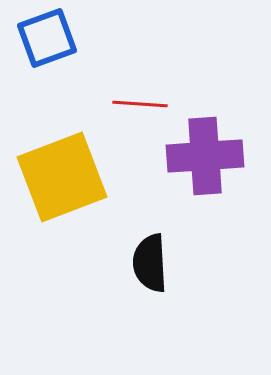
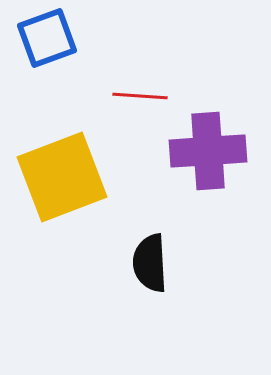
red line: moved 8 px up
purple cross: moved 3 px right, 5 px up
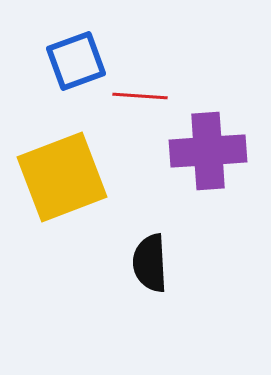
blue square: moved 29 px right, 23 px down
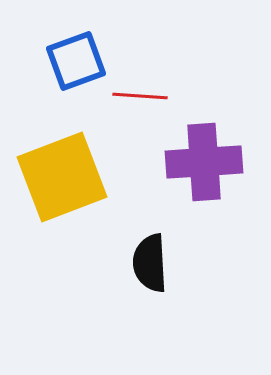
purple cross: moved 4 px left, 11 px down
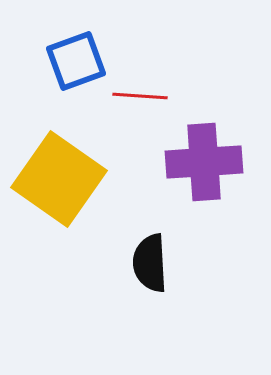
yellow square: moved 3 px left, 2 px down; rotated 34 degrees counterclockwise
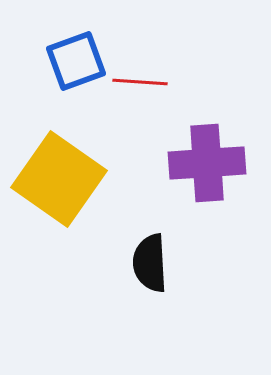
red line: moved 14 px up
purple cross: moved 3 px right, 1 px down
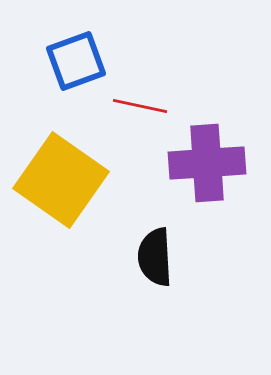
red line: moved 24 px down; rotated 8 degrees clockwise
yellow square: moved 2 px right, 1 px down
black semicircle: moved 5 px right, 6 px up
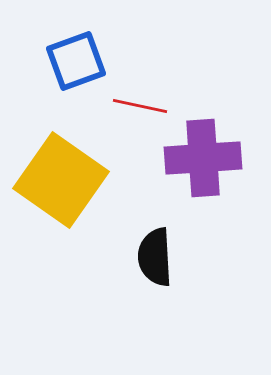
purple cross: moved 4 px left, 5 px up
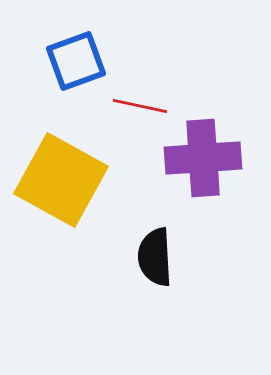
yellow square: rotated 6 degrees counterclockwise
